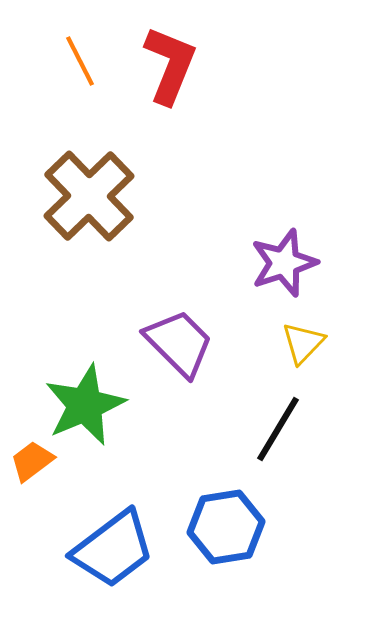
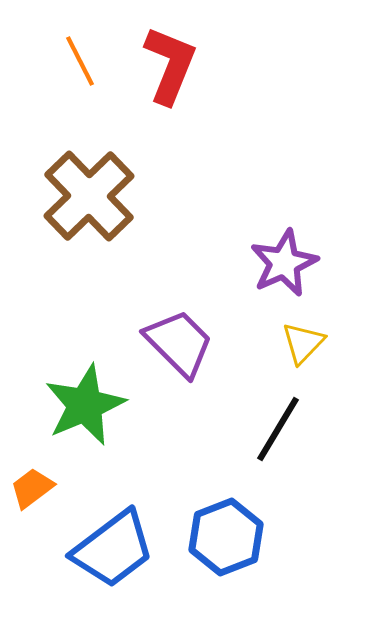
purple star: rotated 6 degrees counterclockwise
orange trapezoid: moved 27 px down
blue hexagon: moved 10 px down; rotated 12 degrees counterclockwise
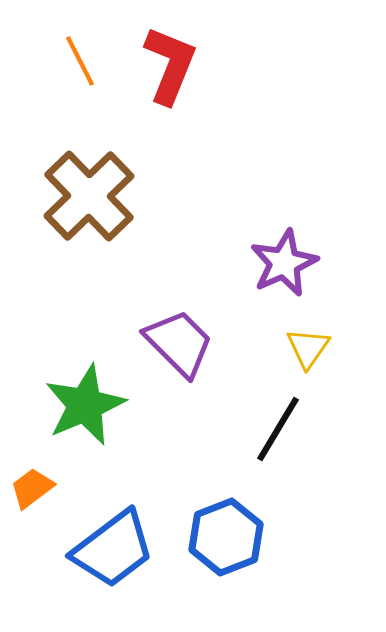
yellow triangle: moved 5 px right, 5 px down; rotated 9 degrees counterclockwise
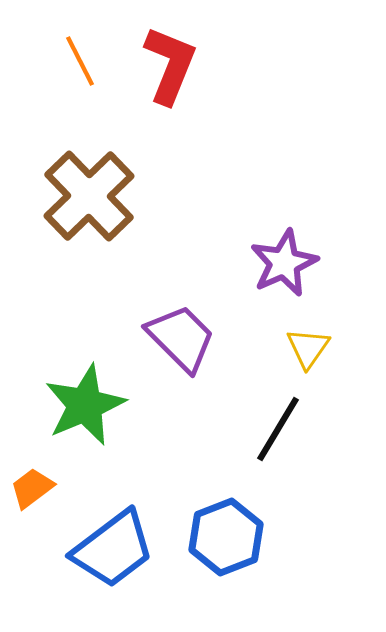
purple trapezoid: moved 2 px right, 5 px up
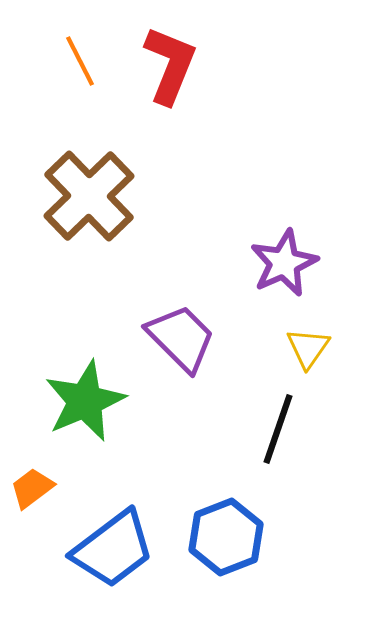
green star: moved 4 px up
black line: rotated 12 degrees counterclockwise
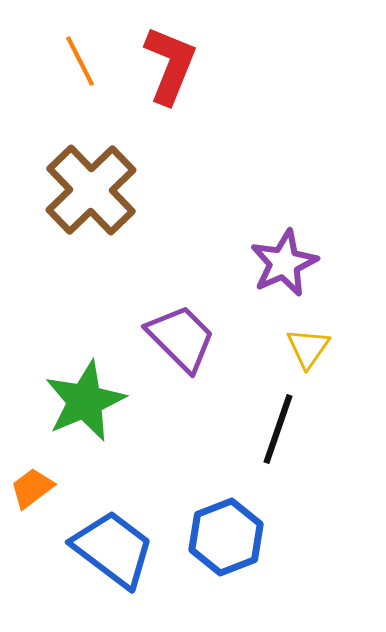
brown cross: moved 2 px right, 6 px up
blue trapezoid: rotated 106 degrees counterclockwise
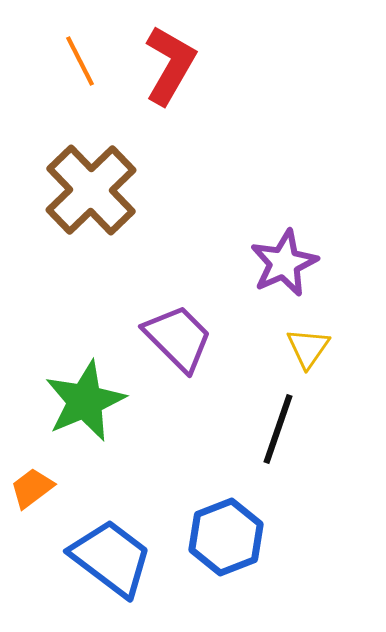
red L-shape: rotated 8 degrees clockwise
purple trapezoid: moved 3 px left
blue trapezoid: moved 2 px left, 9 px down
